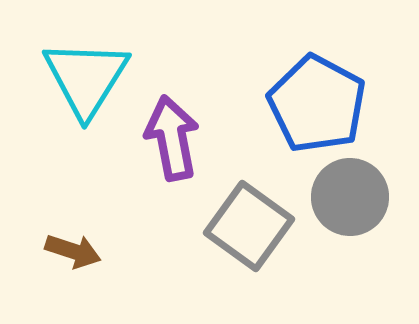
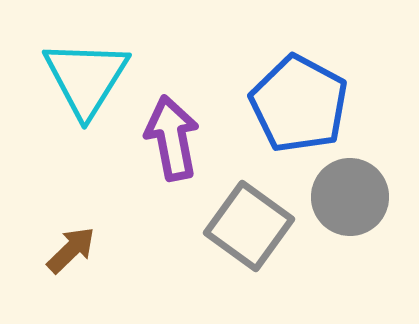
blue pentagon: moved 18 px left
brown arrow: moved 2 px left, 1 px up; rotated 62 degrees counterclockwise
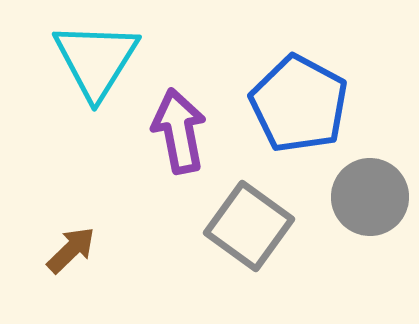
cyan triangle: moved 10 px right, 18 px up
purple arrow: moved 7 px right, 7 px up
gray circle: moved 20 px right
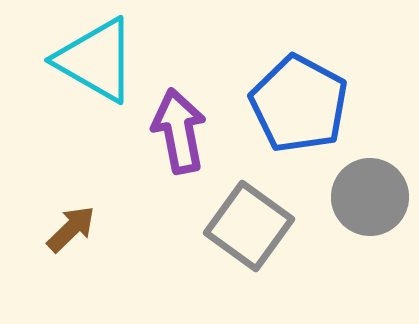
cyan triangle: rotated 32 degrees counterclockwise
brown arrow: moved 21 px up
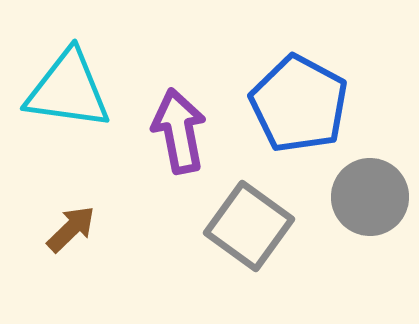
cyan triangle: moved 28 px left, 30 px down; rotated 22 degrees counterclockwise
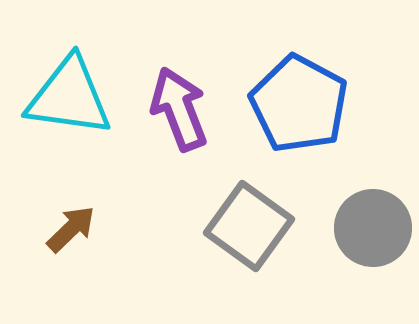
cyan triangle: moved 1 px right, 7 px down
purple arrow: moved 22 px up; rotated 10 degrees counterclockwise
gray circle: moved 3 px right, 31 px down
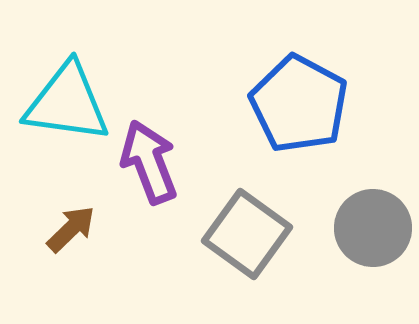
cyan triangle: moved 2 px left, 6 px down
purple arrow: moved 30 px left, 53 px down
gray square: moved 2 px left, 8 px down
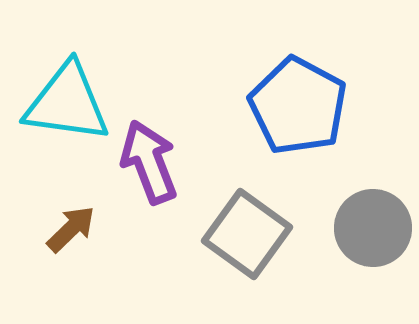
blue pentagon: moved 1 px left, 2 px down
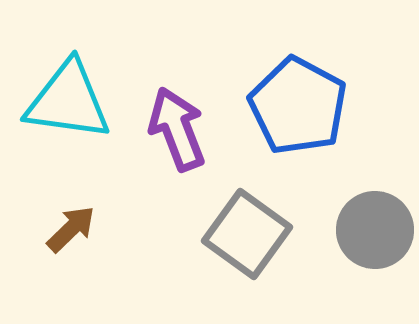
cyan triangle: moved 1 px right, 2 px up
purple arrow: moved 28 px right, 33 px up
gray circle: moved 2 px right, 2 px down
